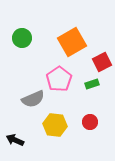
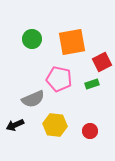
green circle: moved 10 px right, 1 px down
orange square: rotated 20 degrees clockwise
pink pentagon: rotated 25 degrees counterclockwise
red circle: moved 9 px down
black arrow: moved 15 px up; rotated 48 degrees counterclockwise
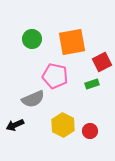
pink pentagon: moved 4 px left, 3 px up
yellow hexagon: moved 8 px right; rotated 20 degrees clockwise
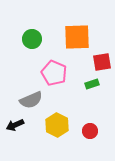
orange square: moved 5 px right, 5 px up; rotated 8 degrees clockwise
red square: rotated 18 degrees clockwise
pink pentagon: moved 1 px left, 3 px up; rotated 10 degrees clockwise
gray semicircle: moved 2 px left, 1 px down
yellow hexagon: moved 6 px left
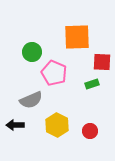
green circle: moved 13 px down
red square: rotated 12 degrees clockwise
black arrow: rotated 24 degrees clockwise
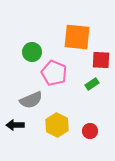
orange square: rotated 8 degrees clockwise
red square: moved 1 px left, 2 px up
green rectangle: rotated 16 degrees counterclockwise
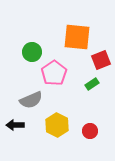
red square: rotated 24 degrees counterclockwise
pink pentagon: rotated 15 degrees clockwise
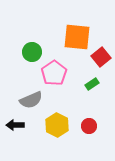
red square: moved 3 px up; rotated 18 degrees counterclockwise
red circle: moved 1 px left, 5 px up
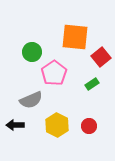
orange square: moved 2 px left
